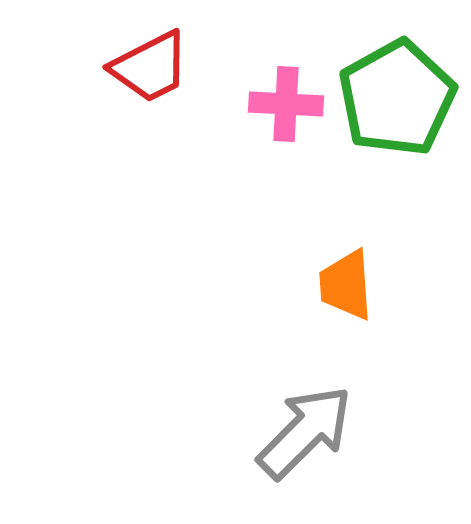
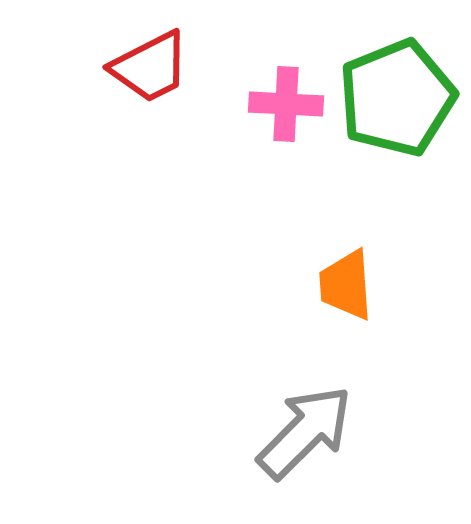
green pentagon: rotated 7 degrees clockwise
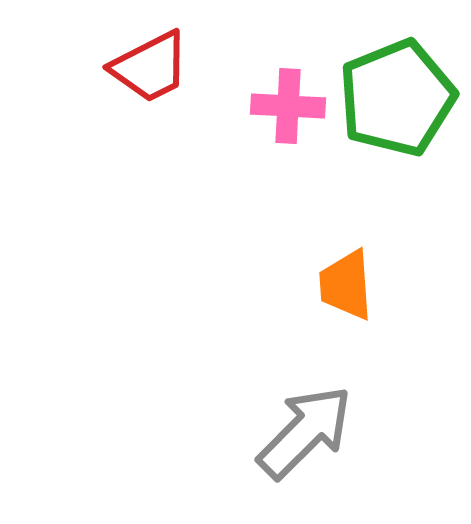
pink cross: moved 2 px right, 2 px down
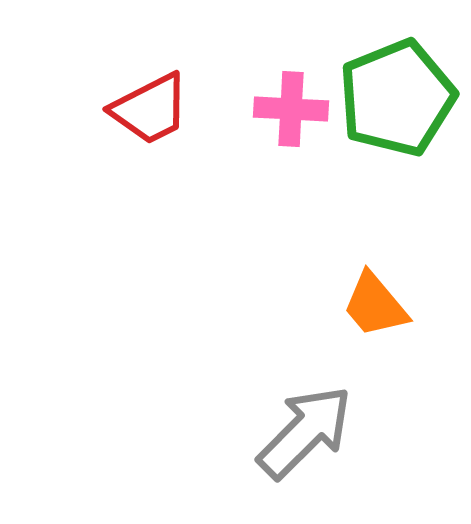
red trapezoid: moved 42 px down
pink cross: moved 3 px right, 3 px down
orange trapezoid: moved 29 px right, 20 px down; rotated 36 degrees counterclockwise
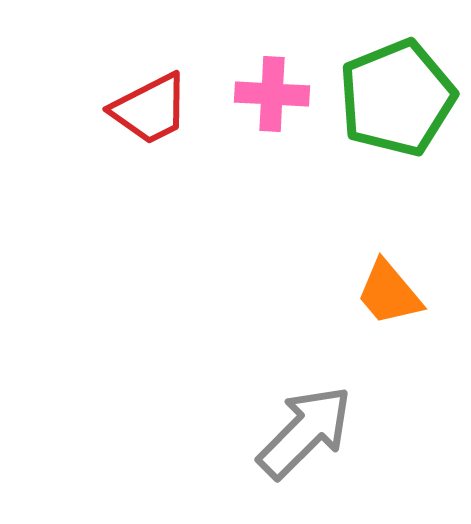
pink cross: moved 19 px left, 15 px up
orange trapezoid: moved 14 px right, 12 px up
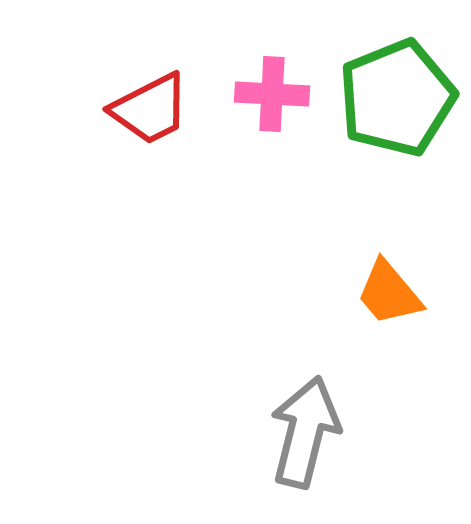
gray arrow: rotated 31 degrees counterclockwise
